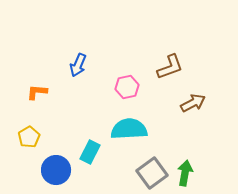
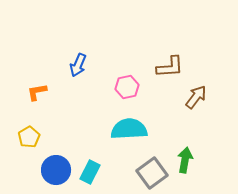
brown L-shape: rotated 16 degrees clockwise
orange L-shape: rotated 15 degrees counterclockwise
brown arrow: moved 3 px right, 6 px up; rotated 25 degrees counterclockwise
cyan rectangle: moved 20 px down
green arrow: moved 13 px up
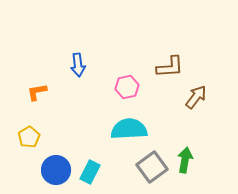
blue arrow: rotated 30 degrees counterclockwise
gray square: moved 6 px up
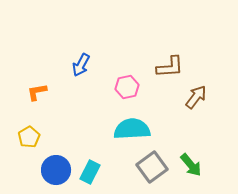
blue arrow: moved 3 px right; rotated 35 degrees clockwise
cyan semicircle: moved 3 px right
green arrow: moved 6 px right, 5 px down; rotated 130 degrees clockwise
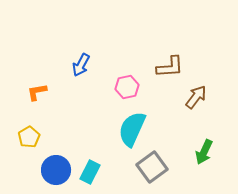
cyan semicircle: rotated 63 degrees counterclockwise
green arrow: moved 13 px right, 13 px up; rotated 65 degrees clockwise
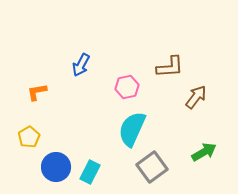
green arrow: rotated 145 degrees counterclockwise
blue circle: moved 3 px up
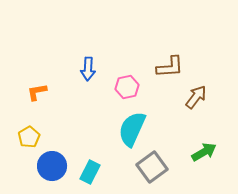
blue arrow: moved 7 px right, 4 px down; rotated 25 degrees counterclockwise
blue circle: moved 4 px left, 1 px up
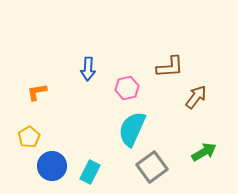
pink hexagon: moved 1 px down
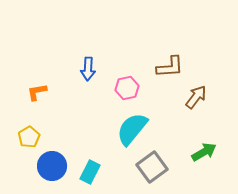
cyan semicircle: rotated 15 degrees clockwise
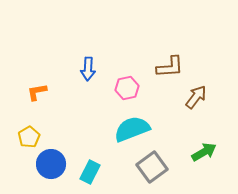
cyan semicircle: rotated 30 degrees clockwise
blue circle: moved 1 px left, 2 px up
